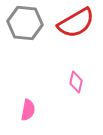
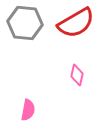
pink diamond: moved 1 px right, 7 px up
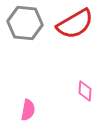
red semicircle: moved 1 px left, 1 px down
pink diamond: moved 8 px right, 16 px down; rotated 10 degrees counterclockwise
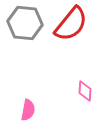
red semicircle: moved 4 px left; rotated 21 degrees counterclockwise
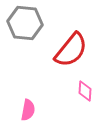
red semicircle: moved 26 px down
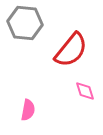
pink diamond: rotated 20 degrees counterclockwise
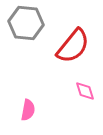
gray hexagon: moved 1 px right
red semicircle: moved 2 px right, 4 px up
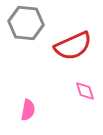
red semicircle: rotated 27 degrees clockwise
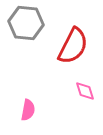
red semicircle: rotated 39 degrees counterclockwise
